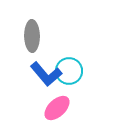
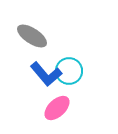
gray ellipse: rotated 56 degrees counterclockwise
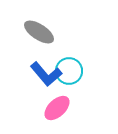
gray ellipse: moved 7 px right, 4 px up
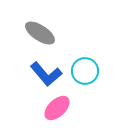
gray ellipse: moved 1 px right, 1 px down
cyan circle: moved 16 px right
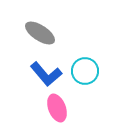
pink ellipse: rotated 68 degrees counterclockwise
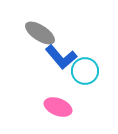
blue L-shape: moved 15 px right, 17 px up
pink ellipse: moved 1 px right, 1 px up; rotated 48 degrees counterclockwise
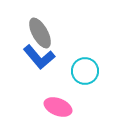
gray ellipse: rotated 28 degrees clockwise
blue L-shape: moved 22 px left
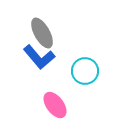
gray ellipse: moved 2 px right
pink ellipse: moved 3 px left, 2 px up; rotated 32 degrees clockwise
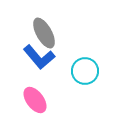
gray ellipse: moved 2 px right
pink ellipse: moved 20 px left, 5 px up
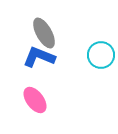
blue L-shape: rotated 152 degrees clockwise
cyan circle: moved 16 px right, 16 px up
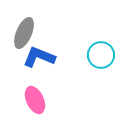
gray ellipse: moved 20 px left; rotated 52 degrees clockwise
pink ellipse: rotated 12 degrees clockwise
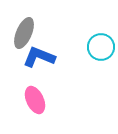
cyan circle: moved 8 px up
